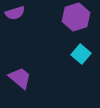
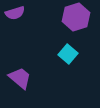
cyan square: moved 13 px left
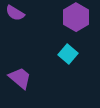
purple semicircle: rotated 48 degrees clockwise
purple hexagon: rotated 12 degrees counterclockwise
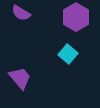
purple semicircle: moved 6 px right
purple trapezoid: rotated 10 degrees clockwise
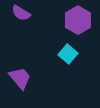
purple hexagon: moved 2 px right, 3 px down
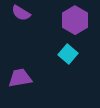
purple hexagon: moved 3 px left
purple trapezoid: rotated 60 degrees counterclockwise
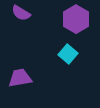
purple hexagon: moved 1 px right, 1 px up
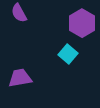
purple semicircle: moved 2 px left; rotated 30 degrees clockwise
purple hexagon: moved 6 px right, 4 px down
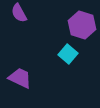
purple hexagon: moved 2 px down; rotated 12 degrees counterclockwise
purple trapezoid: rotated 35 degrees clockwise
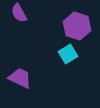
purple hexagon: moved 5 px left, 1 px down
cyan square: rotated 18 degrees clockwise
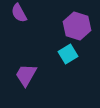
purple trapezoid: moved 6 px right, 3 px up; rotated 85 degrees counterclockwise
